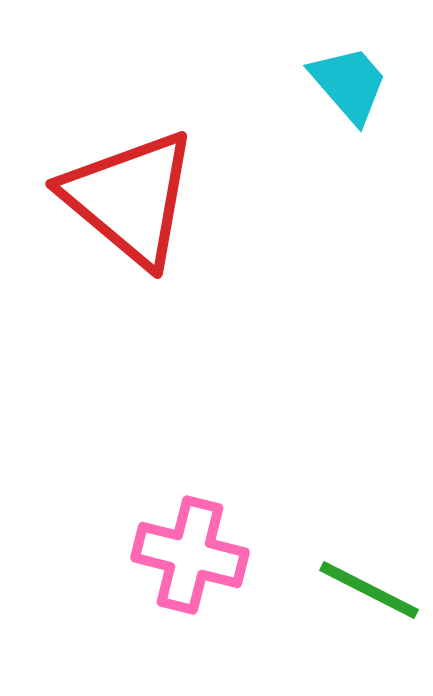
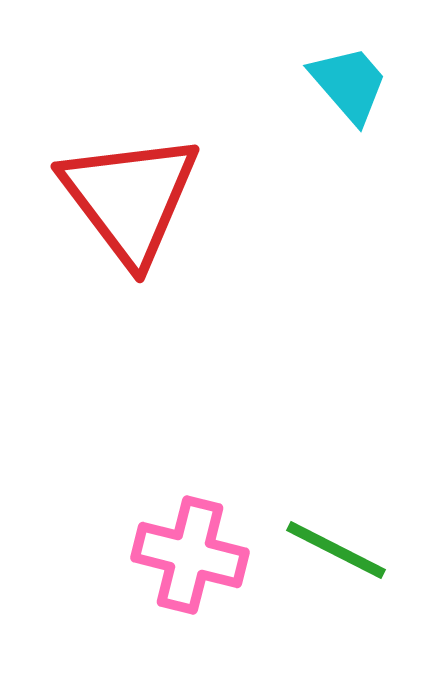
red triangle: rotated 13 degrees clockwise
green line: moved 33 px left, 40 px up
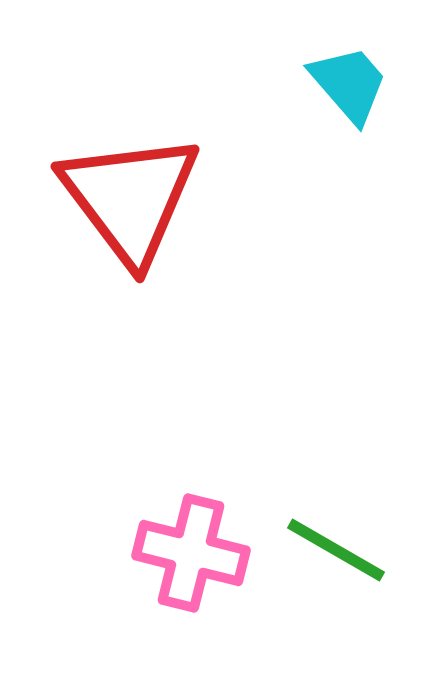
green line: rotated 3 degrees clockwise
pink cross: moved 1 px right, 2 px up
